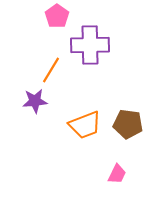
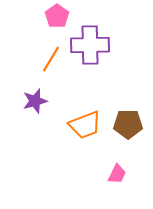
orange line: moved 11 px up
purple star: rotated 10 degrees counterclockwise
brown pentagon: rotated 8 degrees counterclockwise
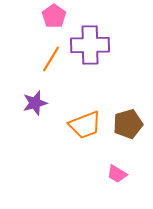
pink pentagon: moved 3 px left
purple star: moved 2 px down
brown pentagon: rotated 16 degrees counterclockwise
pink trapezoid: rotated 95 degrees clockwise
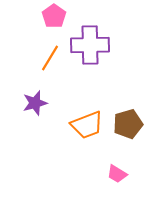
orange line: moved 1 px left, 1 px up
orange trapezoid: moved 2 px right
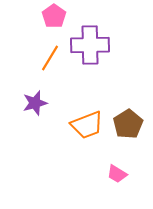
brown pentagon: rotated 16 degrees counterclockwise
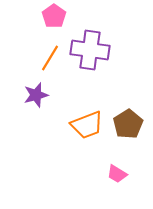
purple cross: moved 5 px down; rotated 9 degrees clockwise
purple star: moved 1 px right, 8 px up
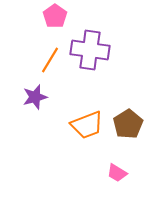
pink pentagon: moved 1 px right
orange line: moved 2 px down
purple star: moved 1 px left, 2 px down
pink trapezoid: moved 1 px up
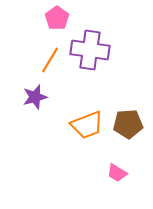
pink pentagon: moved 2 px right, 2 px down
brown pentagon: rotated 28 degrees clockwise
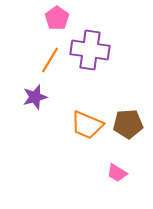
orange trapezoid: rotated 44 degrees clockwise
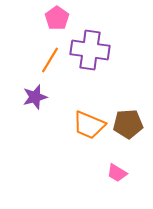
orange trapezoid: moved 2 px right
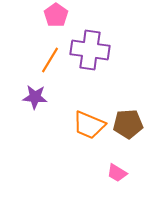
pink pentagon: moved 1 px left, 3 px up
purple star: rotated 20 degrees clockwise
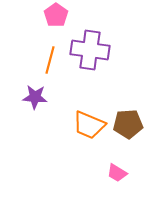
orange line: rotated 16 degrees counterclockwise
